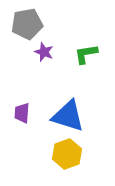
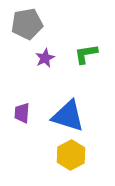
purple star: moved 1 px right, 6 px down; rotated 24 degrees clockwise
yellow hexagon: moved 4 px right, 1 px down; rotated 8 degrees counterclockwise
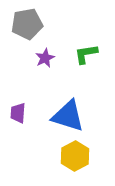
purple trapezoid: moved 4 px left
yellow hexagon: moved 4 px right, 1 px down
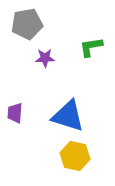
green L-shape: moved 5 px right, 7 px up
purple star: rotated 24 degrees clockwise
purple trapezoid: moved 3 px left
yellow hexagon: rotated 20 degrees counterclockwise
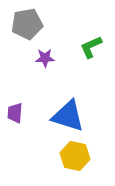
green L-shape: rotated 15 degrees counterclockwise
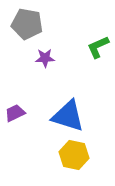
gray pentagon: rotated 20 degrees clockwise
green L-shape: moved 7 px right
purple trapezoid: rotated 60 degrees clockwise
yellow hexagon: moved 1 px left, 1 px up
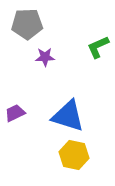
gray pentagon: rotated 12 degrees counterclockwise
purple star: moved 1 px up
